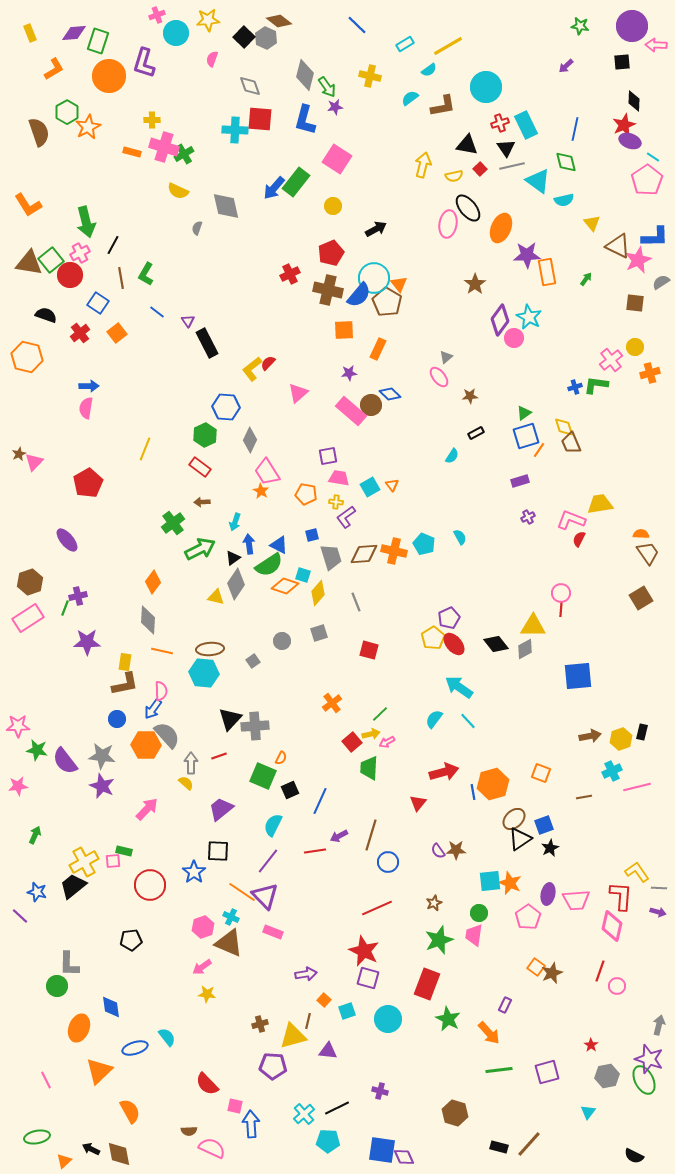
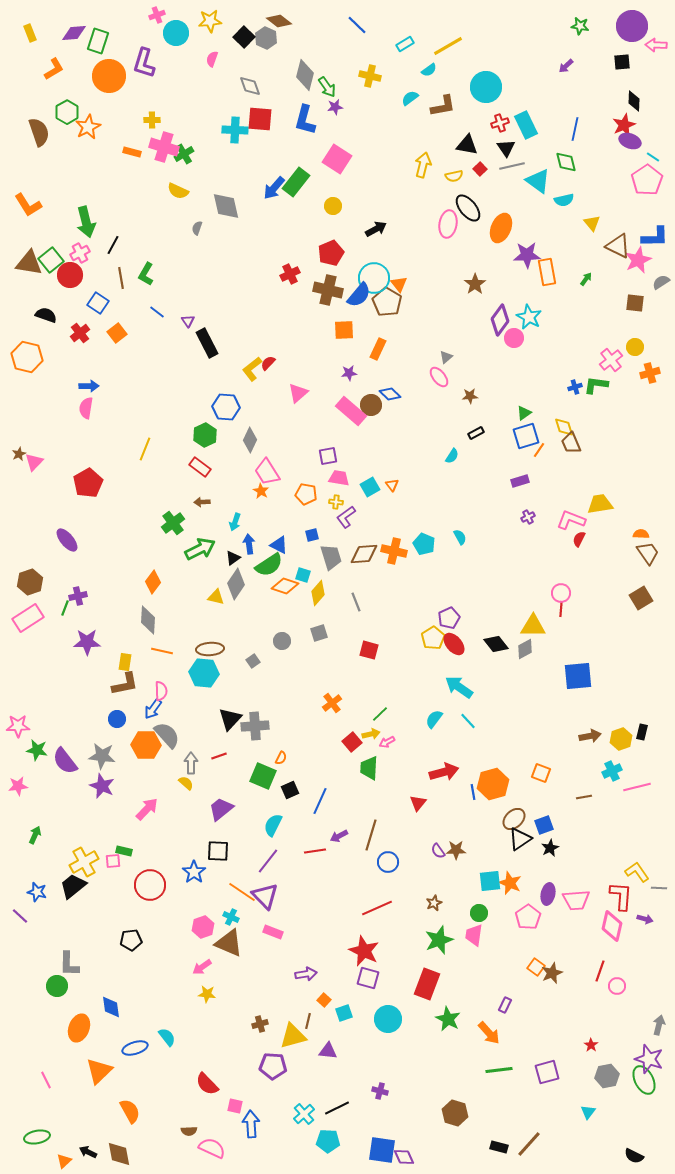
yellow star at (208, 20): moved 2 px right, 1 px down
purple arrow at (658, 912): moved 13 px left, 7 px down
cyan square at (347, 1011): moved 3 px left, 2 px down
black arrow at (91, 1149): moved 3 px left, 3 px down
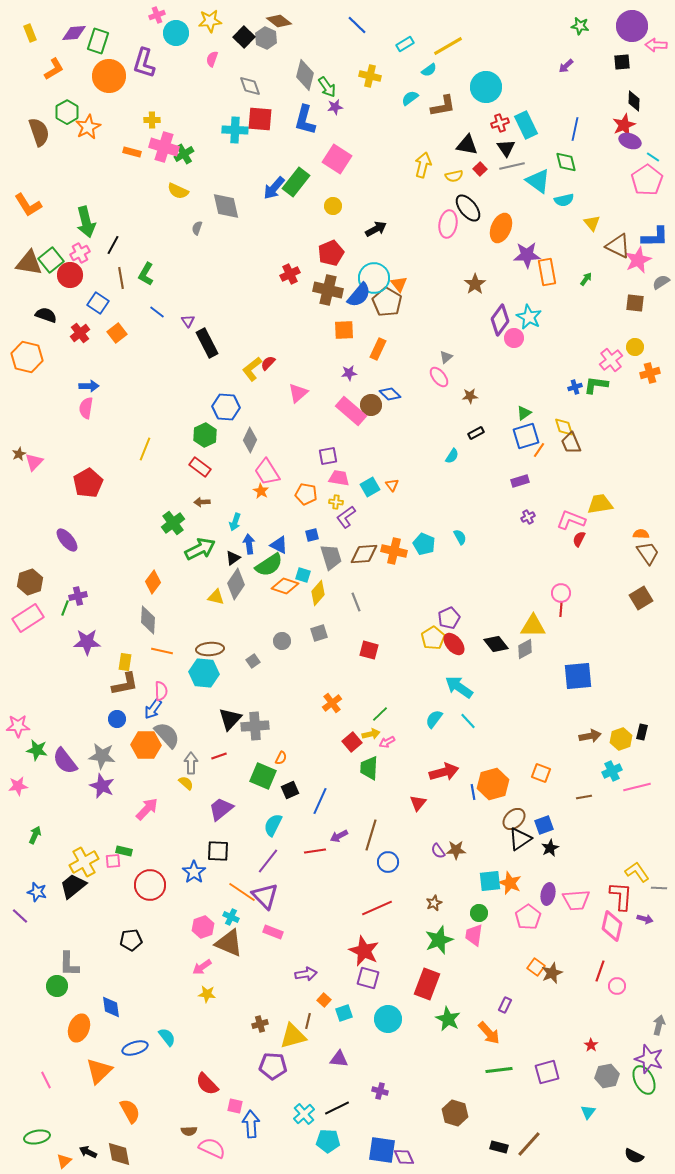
purple triangle at (328, 1051): moved 11 px right, 8 px down
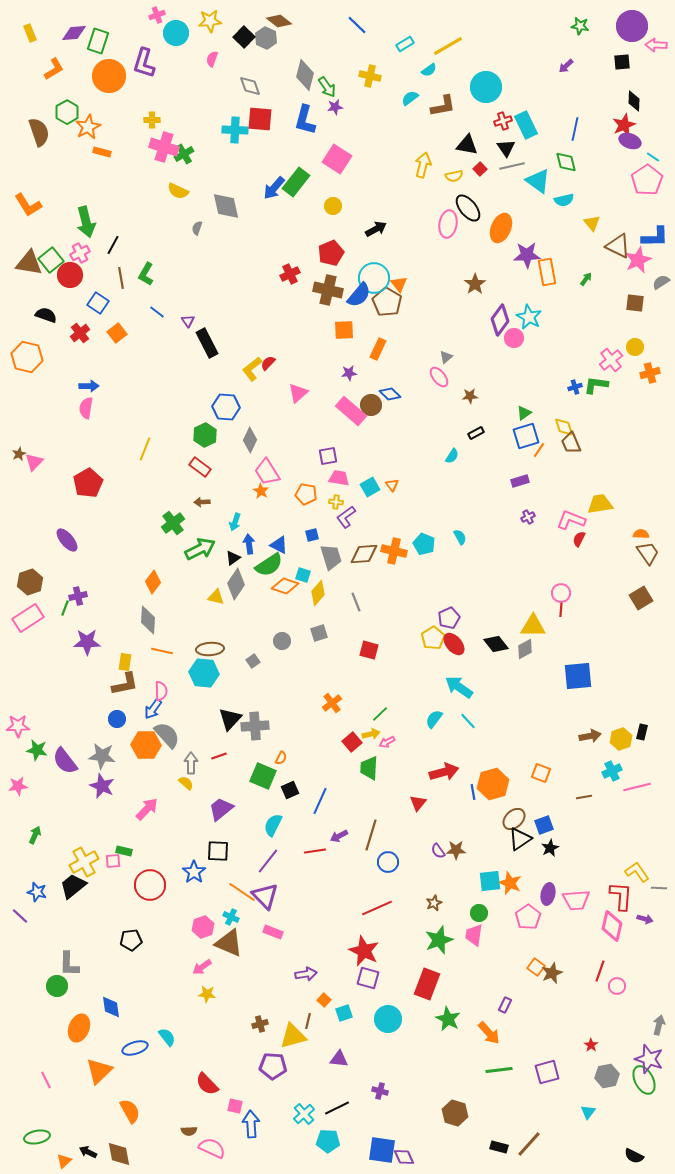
red cross at (500, 123): moved 3 px right, 2 px up
orange rectangle at (132, 152): moved 30 px left
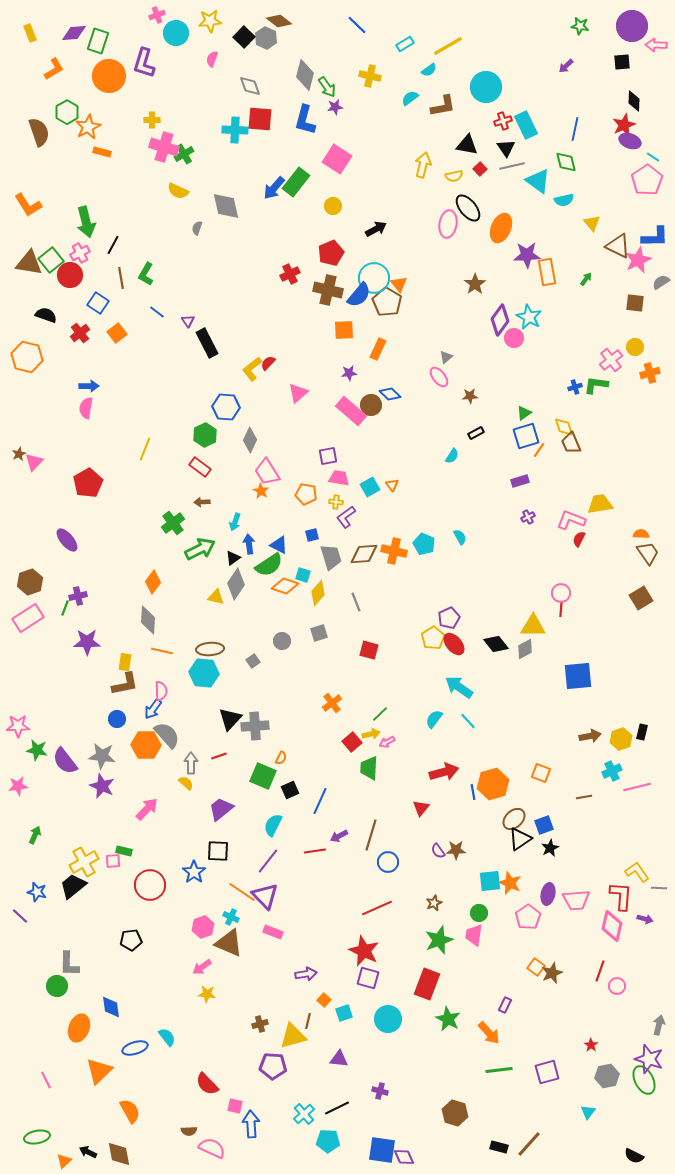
red triangle at (418, 803): moved 3 px right, 5 px down
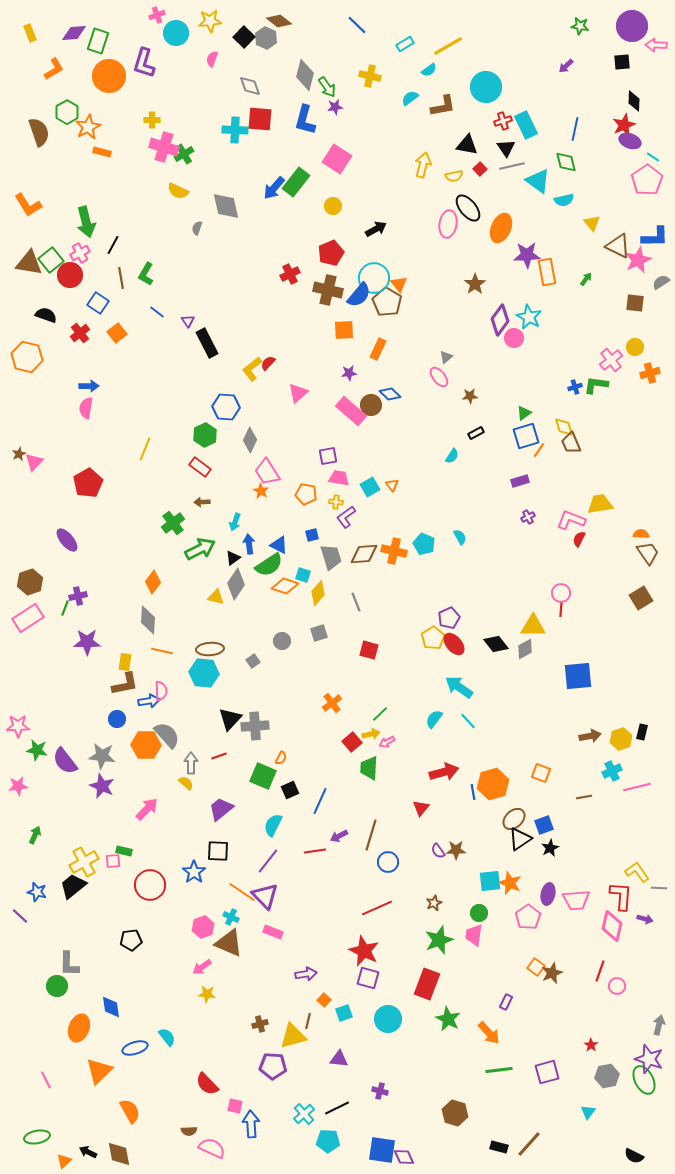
blue arrow at (153, 709): moved 4 px left, 8 px up; rotated 135 degrees counterclockwise
purple rectangle at (505, 1005): moved 1 px right, 3 px up
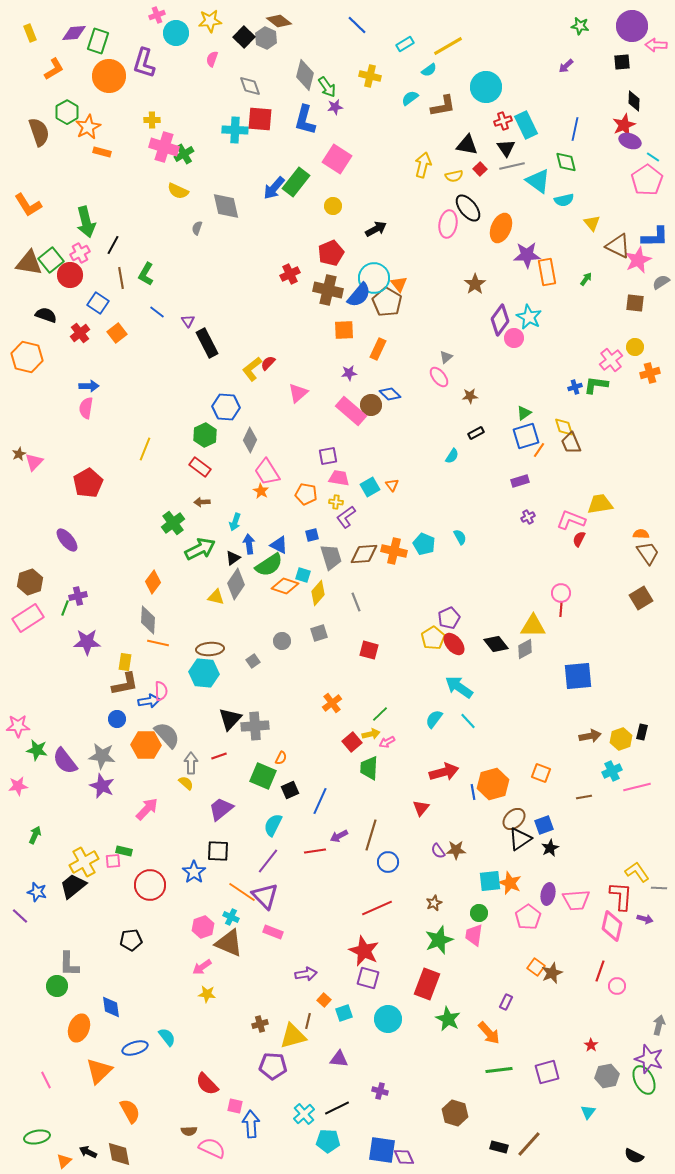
orange line at (162, 651): moved 4 px left, 8 px up
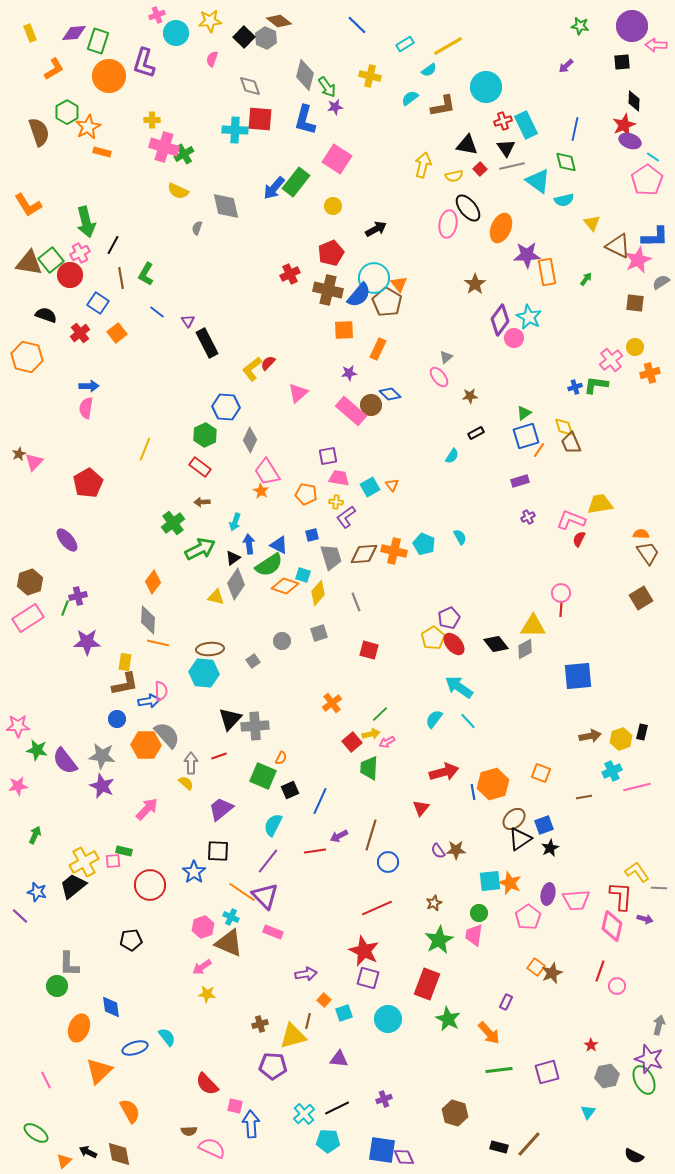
green star at (439, 940): rotated 8 degrees counterclockwise
purple cross at (380, 1091): moved 4 px right, 8 px down; rotated 35 degrees counterclockwise
green ellipse at (37, 1137): moved 1 px left, 4 px up; rotated 45 degrees clockwise
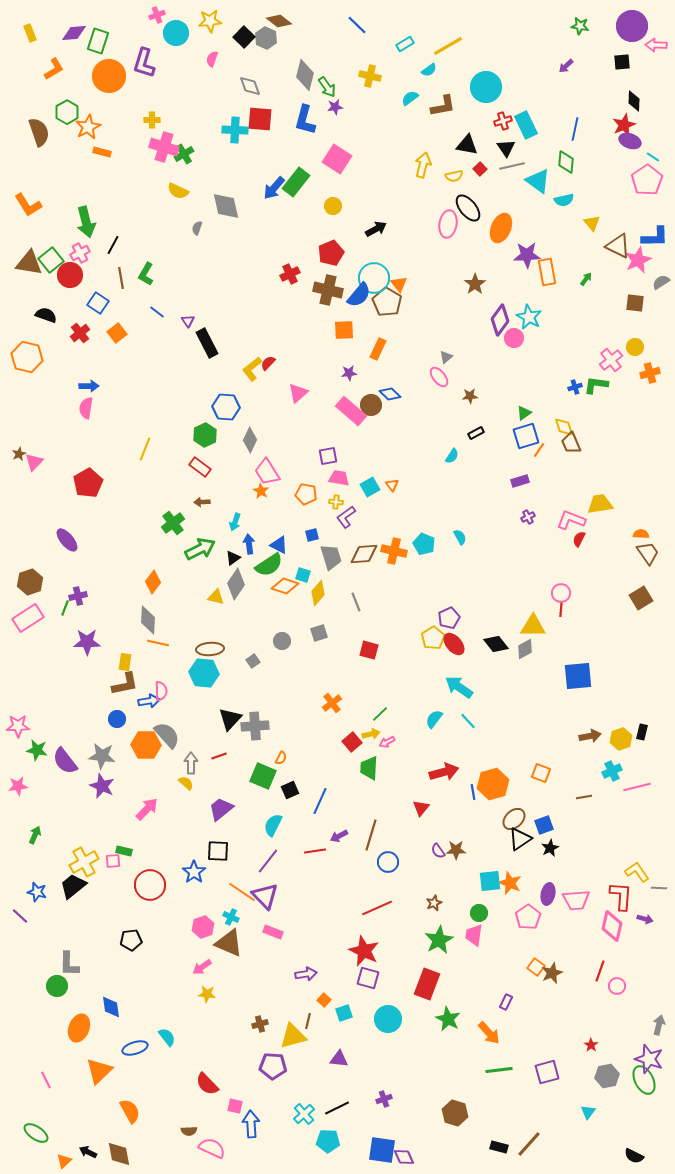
green diamond at (566, 162): rotated 20 degrees clockwise
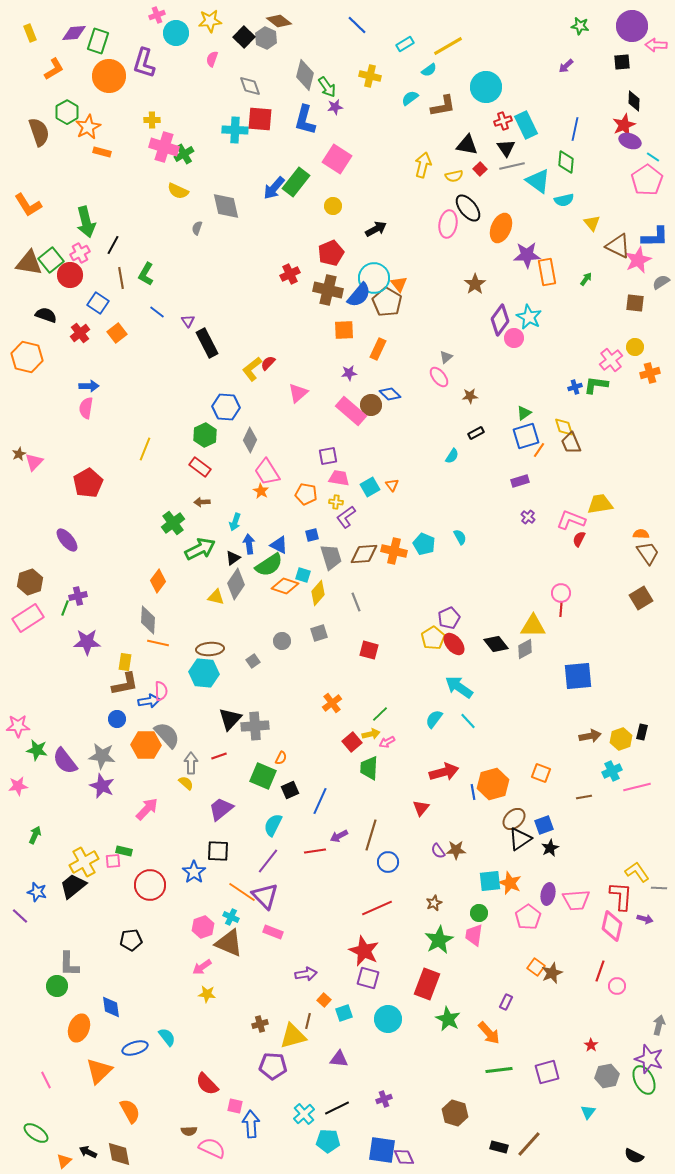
purple cross at (528, 517): rotated 24 degrees counterclockwise
orange diamond at (153, 582): moved 5 px right, 1 px up
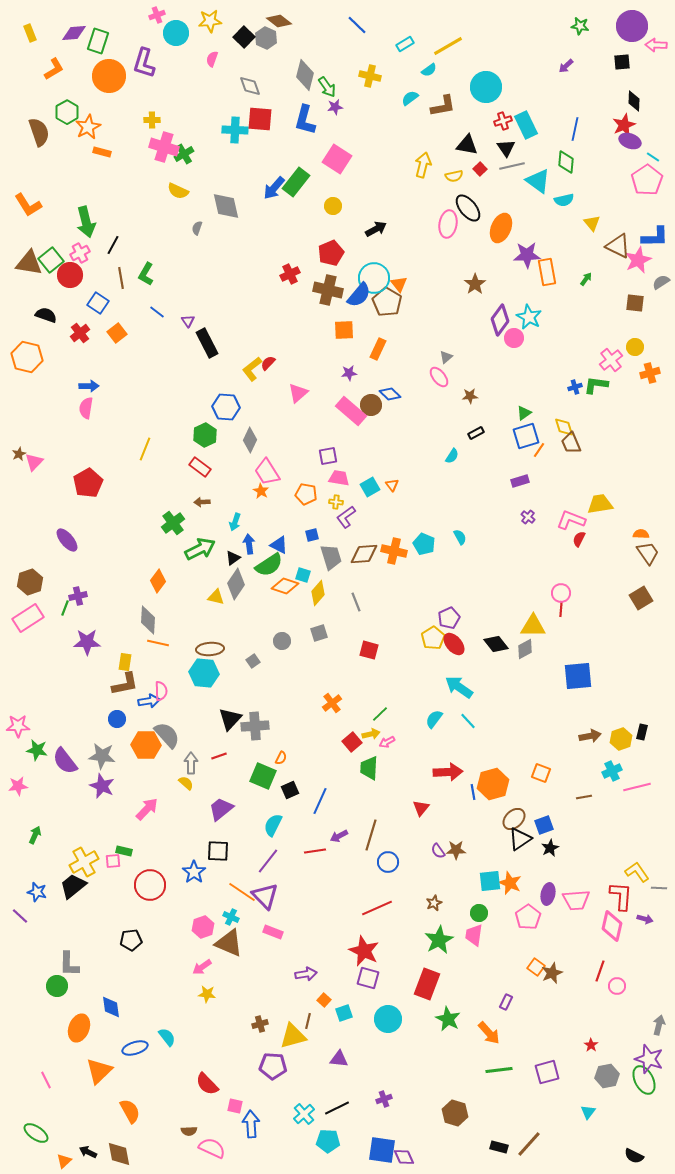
red arrow at (444, 772): moved 4 px right; rotated 12 degrees clockwise
